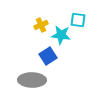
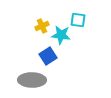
yellow cross: moved 1 px right, 1 px down
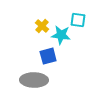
yellow cross: rotated 24 degrees counterclockwise
blue square: rotated 18 degrees clockwise
gray ellipse: moved 2 px right
